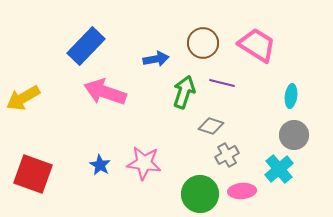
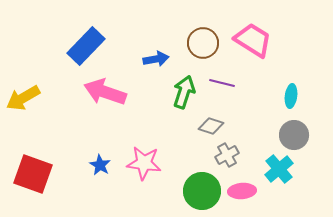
pink trapezoid: moved 4 px left, 5 px up
green circle: moved 2 px right, 3 px up
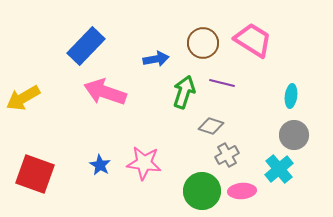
red square: moved 2 px right
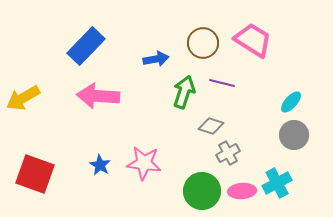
pink arrow: moved 7 px left, 4 px down; rotated 15 degrees counterclockwise
cyan ellipse: moved 6 px down; rotated 35 degrees clockwise
gray cross: moved 1 px right, 2 px up
cyan cross: moved 2 px left, 14 px down; rotated 12 degrees clockwise
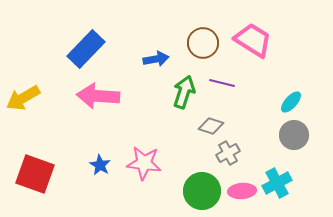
blue rectangle: moved 3 px down
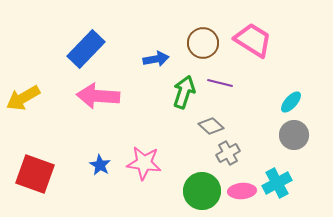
purple line: moved 2 px left
gray diamond: rotated 25 degrees clockwise
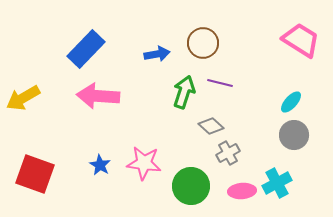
pink trapezoid: moved 48 px right
blue arrow: moved 1 px right, 5 px up
green circle: moved 11 px left, 5 px up
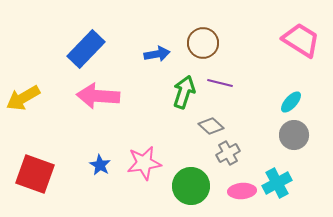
pink star: rotated 16 degrees counterclockwise
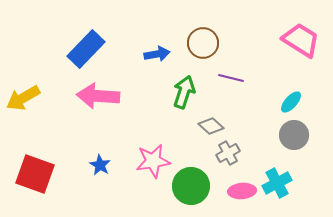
purple line: moved 11 px right, 5 px up
pink star: moved 9 px right, 2 px up
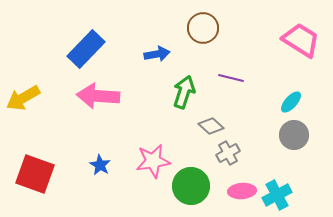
brown circle: moved 15 px up
cyan cross: moved 12 px down
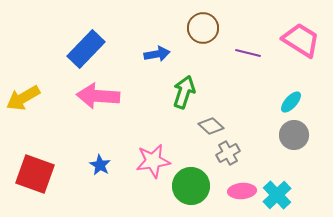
purple line: moved 17 px right, 25 px up
cyan cross: rotated 16 degrees counterclockwise
